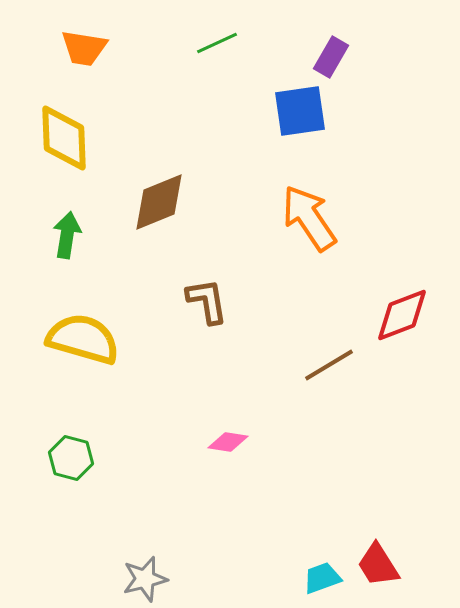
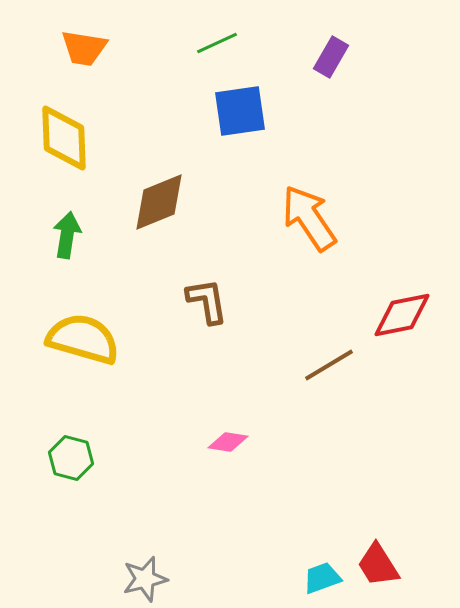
blue square: moved 60 px left
red diamond: rotated 10 degrees clockwise
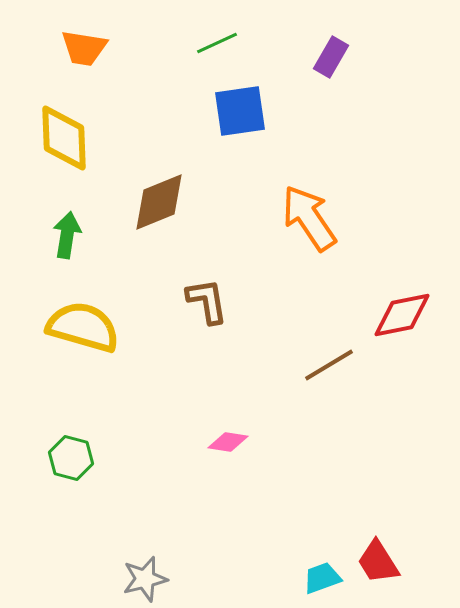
yellow semicircle: moved 12 px up
red trapezoid: moved 3 px up
